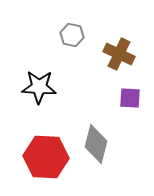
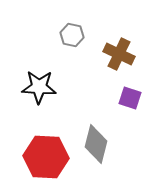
purple square: rotated 15 degrees clockwise
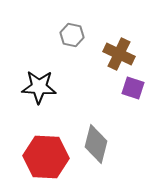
purple square: moved 3 px right, 10 px up
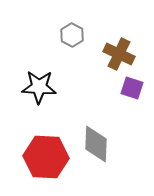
gray hexagon: rotated 15 degrees clockwise
purple square: moved 1 px left
gray diamond: rotated 12 degrees counterclockwise
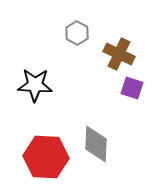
gray hexagon: moved 5 px right, 2 px up
black star: moved 4 px left, 2 px up
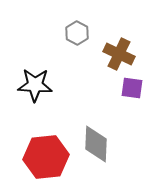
purple square: rotated 10 degrees counterclockwise
red hexagon: rotated 9 degrees counterclockwise
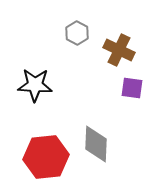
brown cross: moved 4 px up
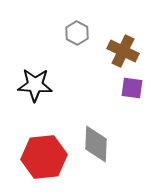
brown cross: moved 4 px right, 1 px down
red hexagon: moved 2 px left
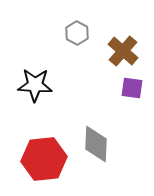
brown cross: rotated 16 degrees clockwise
red hexagon: moved 2 px down
